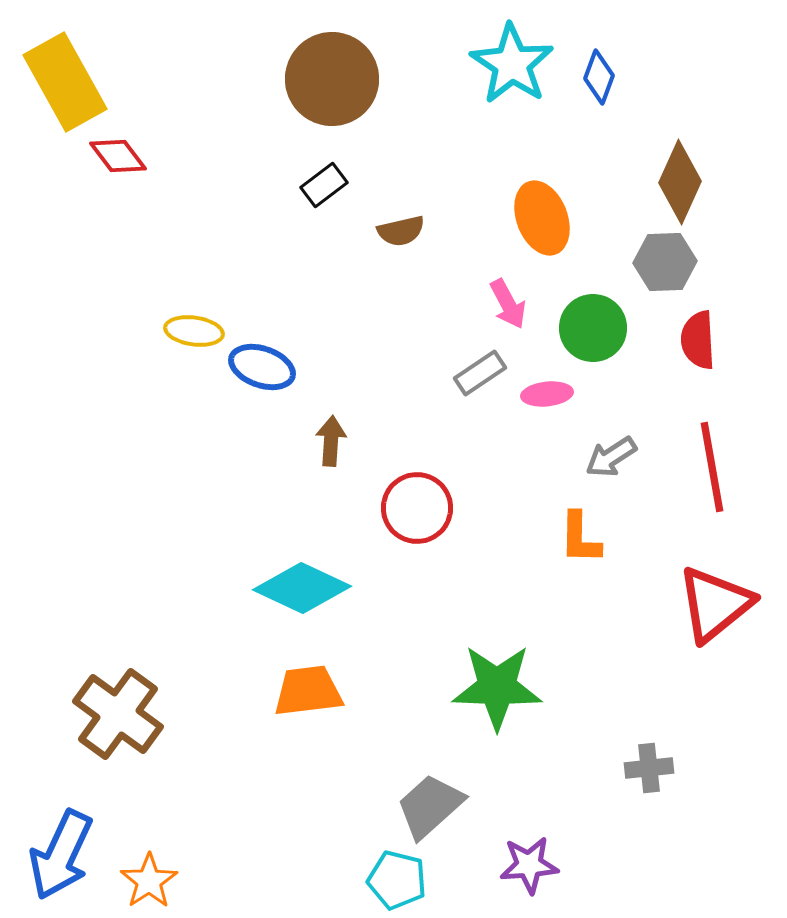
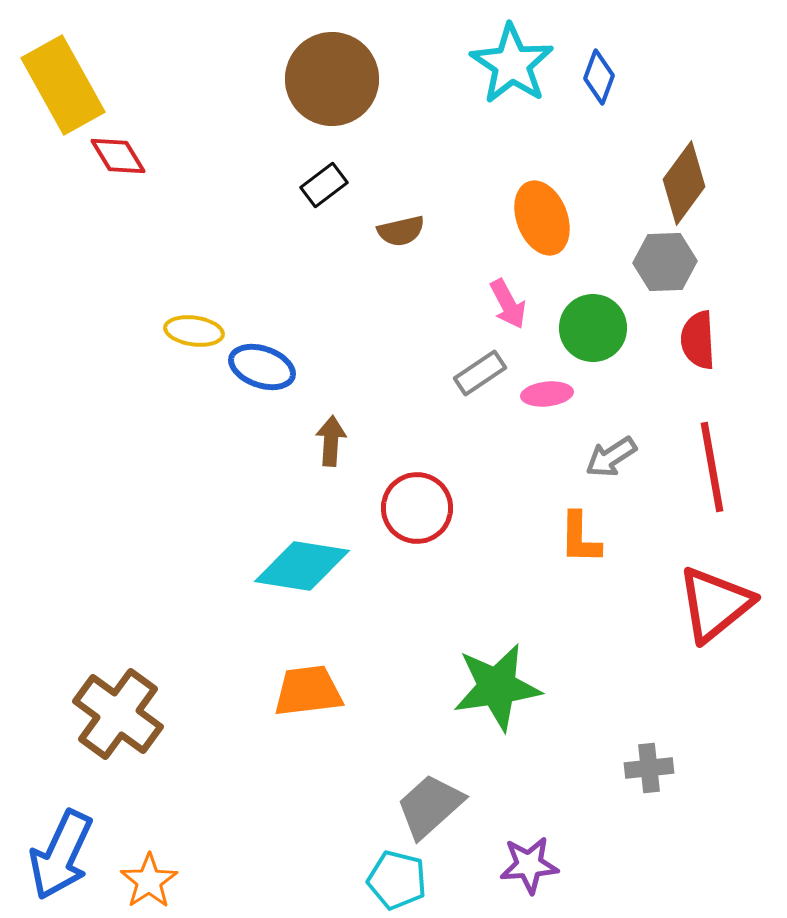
yellow rectangle: moved 2 px left, 3 px down
red diamond: rotated 6 degrees clockwise
brown diamond: moved 4 px right, 1 px down; rotated 12 degrees clockwise
cyan diamond: moved 22 px up; rotated 16 degrees counterclockwise
green star: rotated 10 degrees counterclockwise
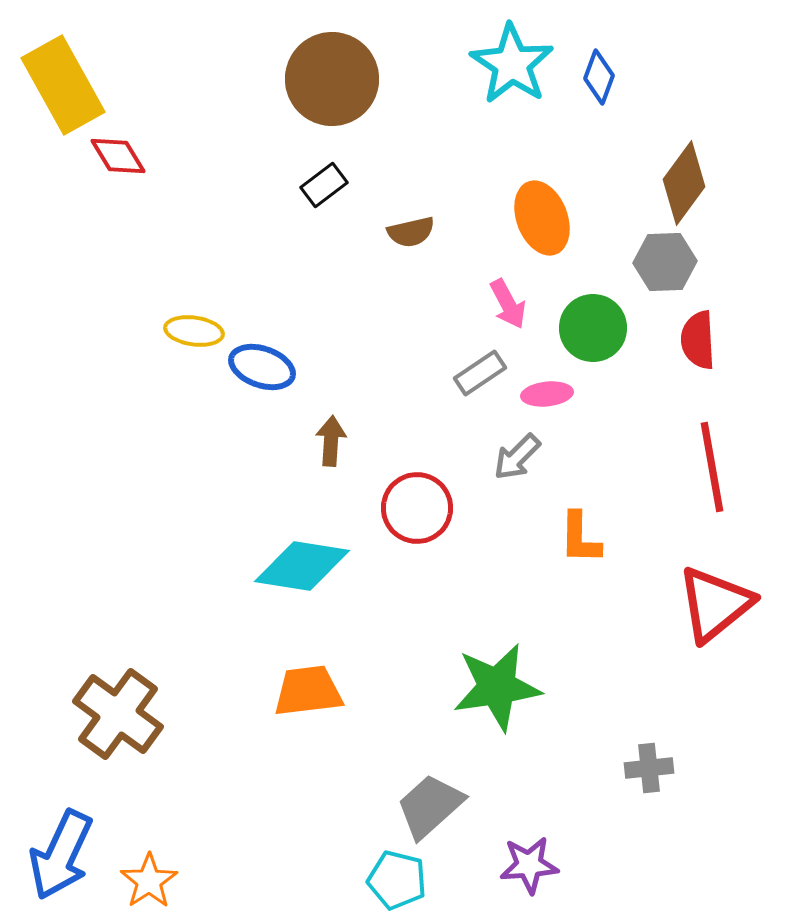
brown semicircle: moved 10 px right, 1 px down
gray arrow: moved 94 px left; rotated 12 degrees counterclockwise
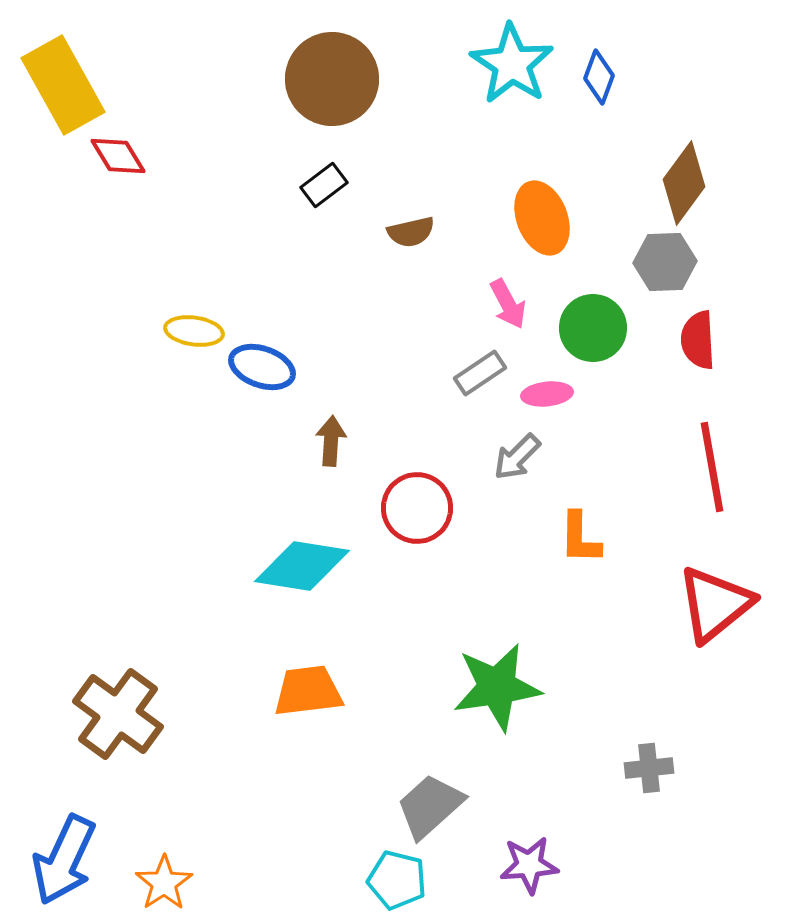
blue arrow: moved 3 px right, 5 px down
orange star: moved 15 px right, 2 px down
